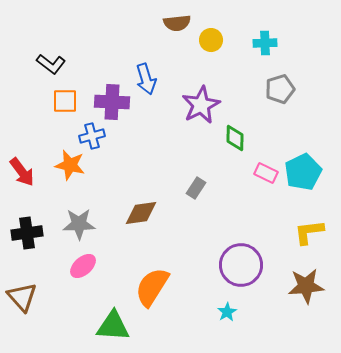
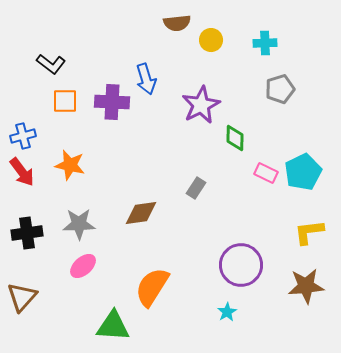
blue cross: moved 69 px left
brown triangle: rotated 24 degrees clockwise
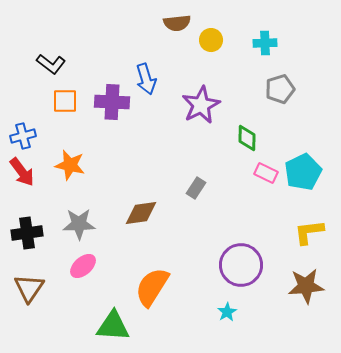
green diamond: moved 12 px right
brown triangle: moved 7 px right, 9 px up; rotated 8 degrees counterclockwise
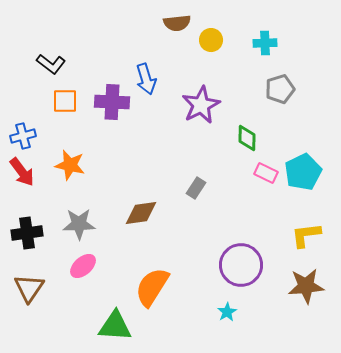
yellow L-shape: moved 3 px left, 3 px down
green triangle: moved 2 px right
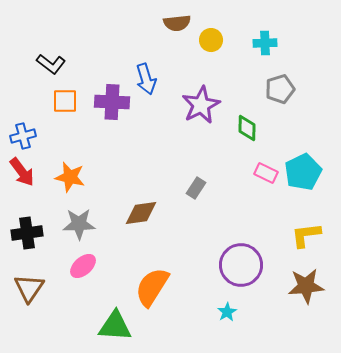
green diamond: moved 10 px up
orange star: moved 12 px down
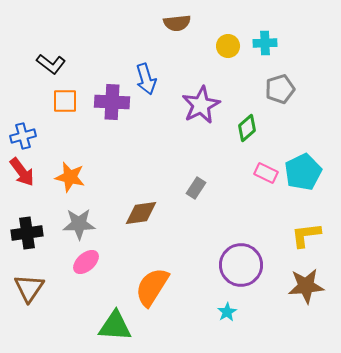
yellow circle: moved 17 px right, 6 px down
green diamond: rotated 48 degrees clockwise
pink ellipse: moved 3 px right, 4 px up
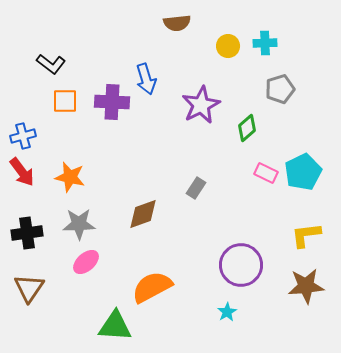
brown diamond: moved 2 px right, 1 px down; rotated 12 degrees counterclockwise
orange semicircle: rotated 30 degrees clockwise
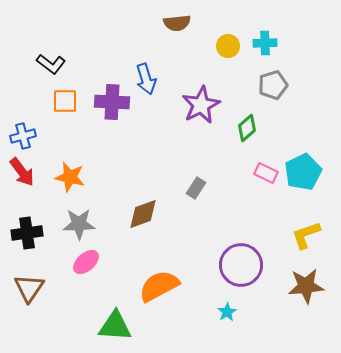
gray pentagon: moved 7 px left, 4 px up
yellow L-shape: rotated 12 degrees counterclockwise
orange semicircle: moved 7 px right, 1 px up
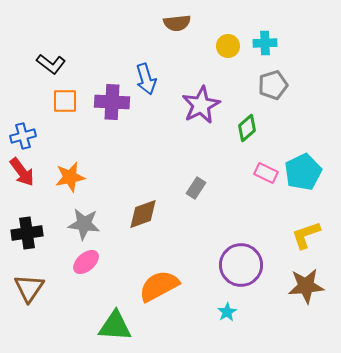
orange star: rotated 24 degrees counterclockwise
gray star: moved 5 px right; rotated 8 degrees clockwise
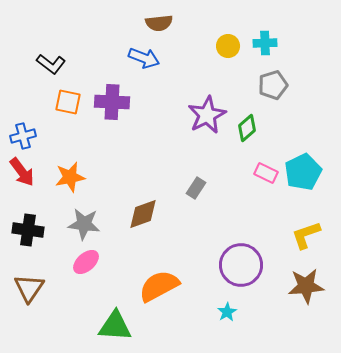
brown semicircle: moved 18 px left
blue arrow: moved 2 px left, 21 px up; rotated 52 degrees counterclockwise
orange square: moved 3 px right, 1 px down; rotated 12 degrees clockwise
purple star: moved 6 px right, 10 px down
black cross: moved 1 px right, 3 px up; rotated 16 degrees clockwise
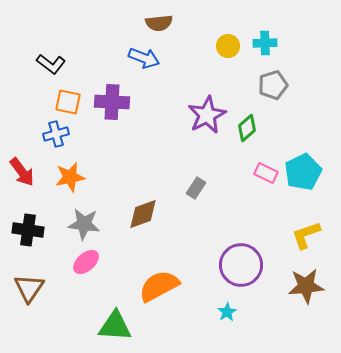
blue cross: moved 33 px right, 2 px up
